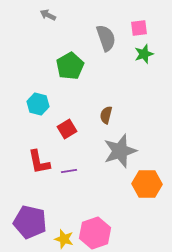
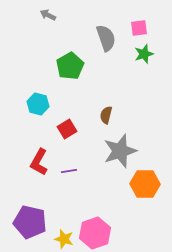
red L-shape: rotated 40 degrees clockwise
orange hexagon: moved 2 px left
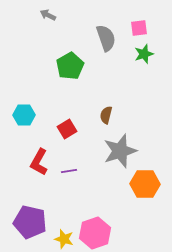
cyan hexagon: moved 14 px left, 11 px down; rotated 15 degrees counterclockwise
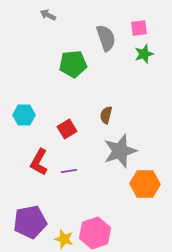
green pentagon: moved 3 px right, 2 px up; rotated 24 degrees clockwise
purple pentagon: rotated 24 degrees counterclockwise
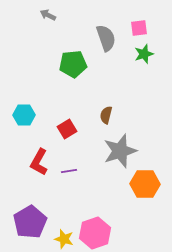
purple pentagon: rotated 20 degrees counterclockwise
